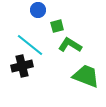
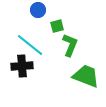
green L-shape: rotated 80 degrees clockwise
black cross: rotated 10 degrees clockwise
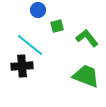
green L-shape: moved 17 px right, 7 px up; rotated 60 degrees counterclockwise
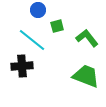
cyan line: moved 2 px right, 5 px up
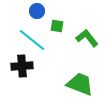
blue circle: moved 1 px left, 1 px down
green square: rotated 24 degrees clockwise
green trapezoid: moved 6 px left, 8 px down
